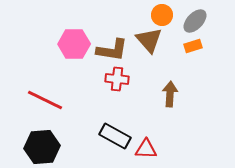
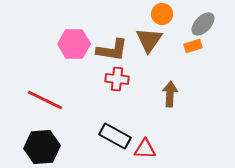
orange circle: moved 1 px up
gray ellipse: moved 8 px right, 3 px down
brown triangle: rotated 16 degrees clockwise
red triangle: moved 1 px left
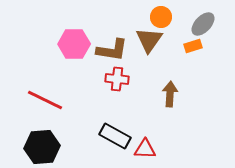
orange circle: moved 1 px left, 3 px down
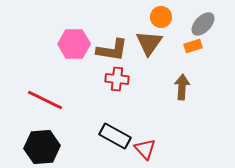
brown triangle: moved 3 px down
brown arrow: moved 12 px right, 7 px up
red triangle: rotated 45 degrees clockwise
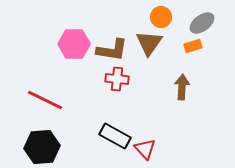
gray ellipse: moved 1 px left, 1 px up; rotated 10 degrees clockwise
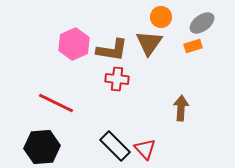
pink hexagon: rotated 24 degrees counterclockwise
brown arrow: moved 1 px left, 21 px down
red line: moved 11 px right, 3 px down
black rectangle: moved 10 px down; rotated 16 degrees clockwise
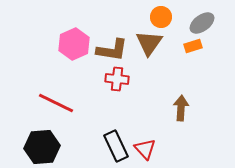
black rectangle: moved 1 px right; rotated 20 degrees clockwise
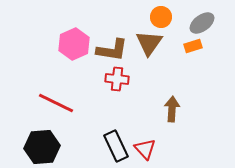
brown arrow: moved 9 px left, 1 px down
